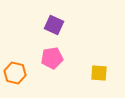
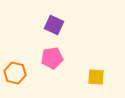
yellow square: moved 3 px left, 4 px down
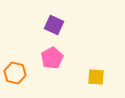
pink pentagon: rotated 20 degrees counterclockwise
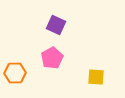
purple square: moved 2 px right
orange hexagon: rotated 15 degrees counterclockwise
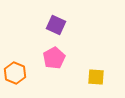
pink pentagon: moved 2 px right
orange hexagon: rotated 25 degrees clockwise
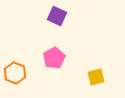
purple square: moved 1 px right, 9 px up
yellow square: rotated 18 degrees counterclockwise
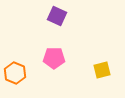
pink pentagon: rotated 30 degrees clockwise
yellow square: moved 6 px right, 7 px up
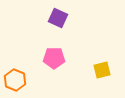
purple square: moved 1 px right, 2 px down
orange hexagon: moved 7 px down
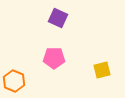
orange hexagon: moved 1 px left, 1 px down
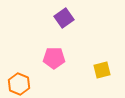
purple square: moved 6 px right; rotated 30 degrees clockwise
orange hexagon: moved 5 px right, 3 px down
